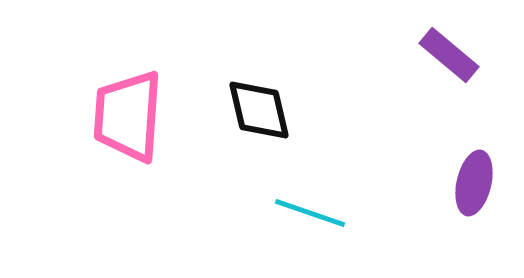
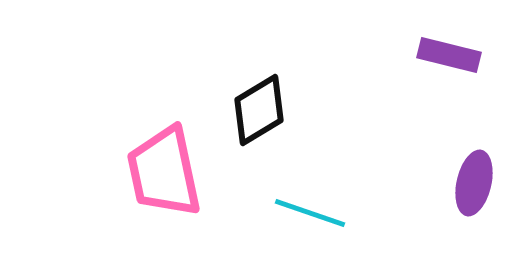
purple rectangle: rotated 26 degrees counterclockwise
black diamond: rotated 72 degrees clockwise
pink trapezoid: moved 36 px right, 56 px down; rotated 16 degrees counterclockwise
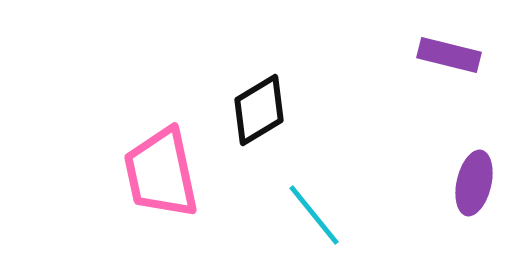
pink trapezoid: moved 3 px left, 1 px down
cyan line: moved 4 px right, 2 px down; rotated 32 degrees clockwise
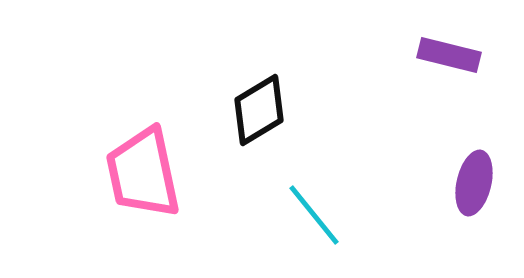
pink trapezoid: moved 18 px left
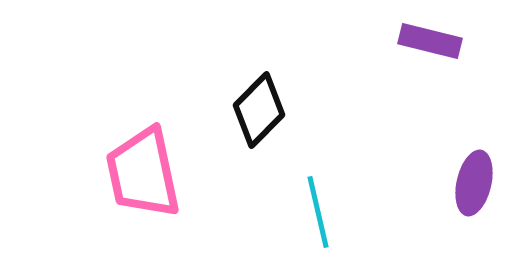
purple rectangle: moved 19 px left, 14 px up
black diamond: rotated 14 degrees counterclockwise
cyan line: moved 4 px right, 3 px up; rotated 26 degrees clockwise
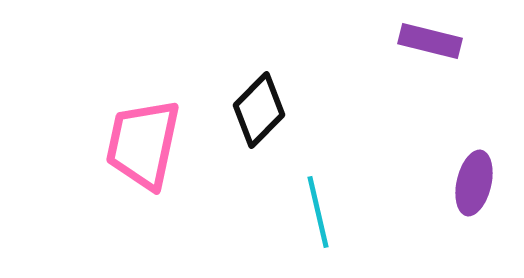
pink trapezoid: moved 29 px up; rotated 24 degrees clockwise
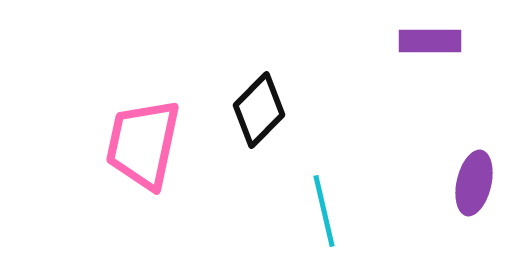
purple rectangle: rotated 14 degrees counterclockwise
cyan line: moved 6 px right, 1 px up
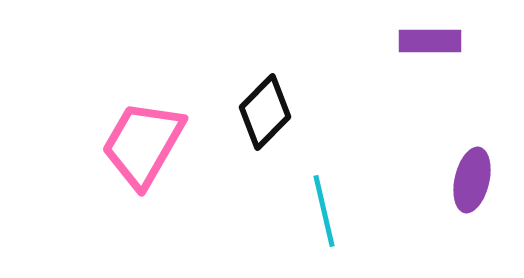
black diamond: moved 6 px right, 2 px down
pink trapezoid: rotated 18 degrees clockwise
purple ellipse: moved 2 px left, 3 px up
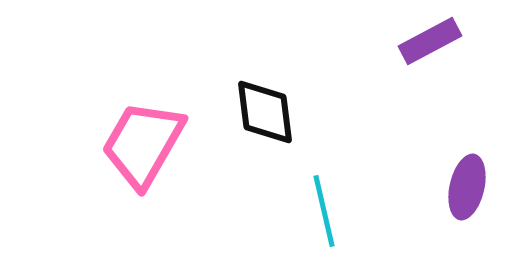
purple rectangle: rotated 28 degrees counterclockwise
black diamond: rotated 52 degrees counterclockwise
purple ellipse: moved 5 px left, 7 px down
